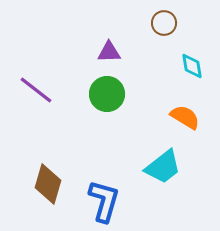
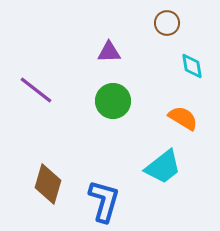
brown circle: moved 3 px right
green circle: moved 6 px right, 7 px down
orange semicircle: moved 2 px left, 1 px down
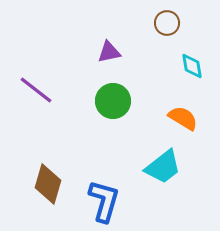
purple triangle: rotated 10 degrees counterclockwise
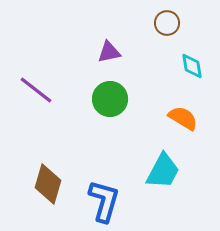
green circle: moved 3 px left, 2 px up
cyan trapezoid: moved 4 px down; rotated 24 degrees counterclockwise
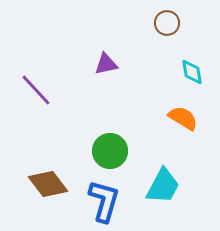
purple triangle: moved 3 px left, 12 px down
cyan diamond: moved 6 px down
purple line: rotated 9 degrees clockwise
green circle: moved 52 px down
cyan trapezoid: moved 15 px down
brown diamond: rotated 54 degrees counterclockwise
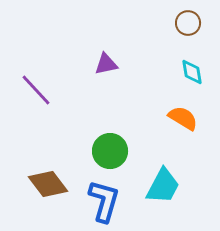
brown circle: moved 21 px right
